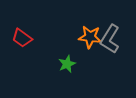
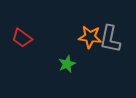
gray L-shape: rotated 20 degrees counterclockwise
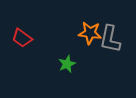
orange star: moved 4 px up
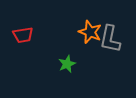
orange star: moved 1 px up; rotated 15 degrees clockwise
red trapezoid: moved 1 px right, 3 px up; rotated 45 degrees counterclockwise
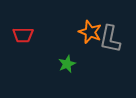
red trapezoid: rotated 10 degrees clockwise
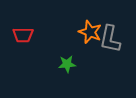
green star: rotated 18 degrees clockwise
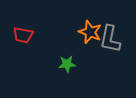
red trapezoid: rotated 10 degrees clockwise
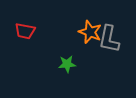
red trapezoid: moved 2 px right, 4 px up
gray L-shape: moved 1 px left
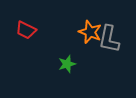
red trapezoid: moved 1 px right, 1 px up; rotated 15 degrees clockwise
green star: rotated 12 degrees counterclockwise
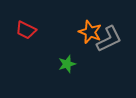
gray L-shape: rotated 128 degrees counterclockwise
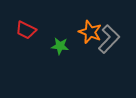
gray L-shape: rotated 20 degrees counterclockwise
green star: moved 7 px left, 18 px up; rotated 24 degrees clockwise
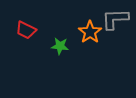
orange star: rotated 15 degrees clockwise
gray L-shape: moved 6 px right, 20 px up; rotated 136 degrees counterclockwise
